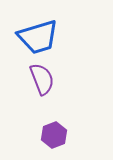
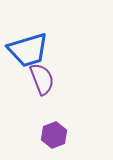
blue trapezoid: moved 10 px left, 13 px down
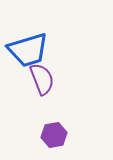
purple hexagon: rotated 10 degrees clockwise
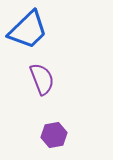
blue trapezoid: moved 20 px up; rotated 27 degrees counterclockwise
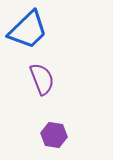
purple hexagon: rotated 20 degrees clockwise
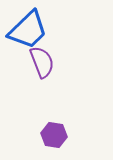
purple semicircle: moved 17 px up
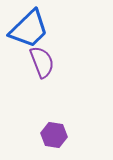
blue trapezoid: moved 1 px right, 1 px up
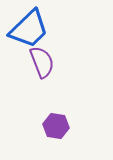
purple hexagon: moved 2 px right, 9 px up
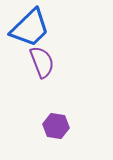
blue trapezoid: moved 1 px right, 1 px up
